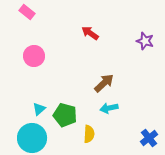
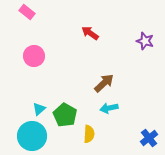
green pentagon: rotated 15 degrees clockwise
cyan circle: moved 2 px up
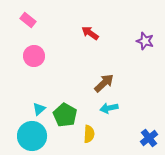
pink rectangle: moved 1 px right, 8 px down
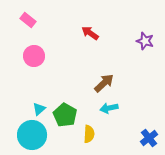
cyan circle: moved 1 px up
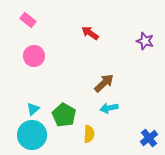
cyan triangle: moved 6 px left
green pentagon: moved 1 px left
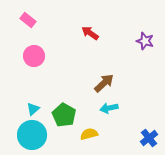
yellow semicircle: rotated 108 degrees counterclockwise
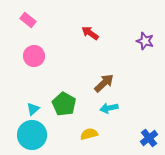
green pentagon: moved 11 px up
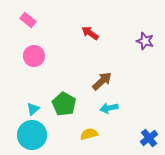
brown arrow: moved 2 px left, 2 px up
